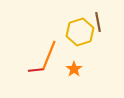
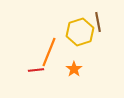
orange line: moved 3 px up
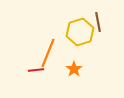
orange line: moved 1 px left, 1 px down
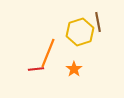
red line: moved 1 px up
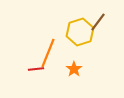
brown line: rotated 48 degrees clockwise
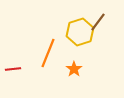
red line: moved 23 px left
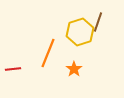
brown line: rotated 18 degrees counterclockwise
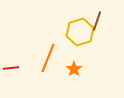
brown line: moved 1 px left, 1 px up
orange line: moved 5 px down
red line: moved 2 px left, 1 px up
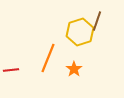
red line: moved 2 px down
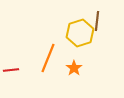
brown line: rotated 12 degrees counterclockwise
yellow hexagon: moved 1 px down
orange star: moved 1 px up
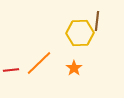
yellow hexagon: rotated 16 degrees clockwise
orange line: moved 9 px left, 5 px down; rotated 24 degrees clockwise
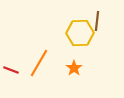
orange line: rotated 16 degrees counterclockwise
red line: rotated 28 degrees clockwise
